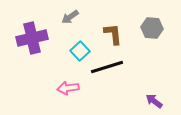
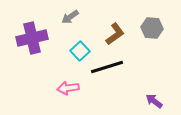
brown L-shape: moved 2 px right; rotated 60 degrees clockwise
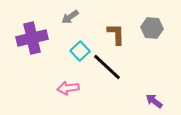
brown L-shape: moved 1 px right; rotated 55 degrees counterclockwise
black line: rotated 60 degrees clockwise
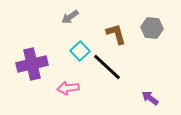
brown L-shape: rotated 15 degrees counterclockwise
purple cross: moved 26 px down
purple arrow: moved 4 px left, 3 px up
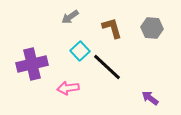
brown L-shape: moved 4 px left, 6 px up
